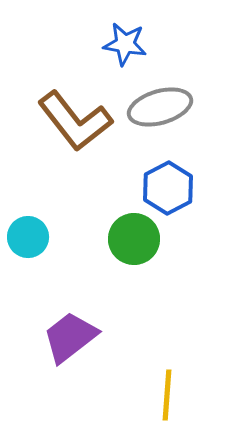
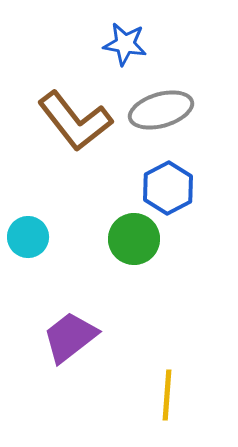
gray ellipse: moved 1 px right, 3 px down
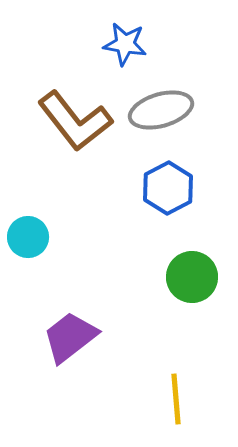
green circle: moved 58 px right, 38 px down
yellow line: moved 9 px right, 4 px down; rotated 9 degrees counterclockwise
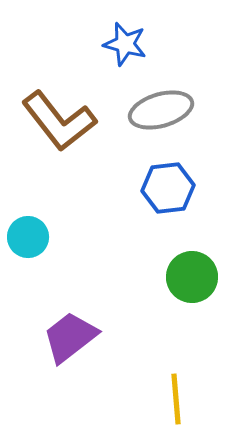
blue star: rotated 6 degrees clockwise
brown L-shape: moved 16 px left
blue hexagon: rotated 21 degrees clockwise
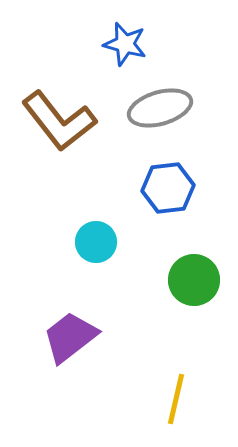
gray ellipse: moved 1 px left, 2 px up
cyan circle: moved 68 px right, 5 px down
green circle: moved 2 px right, 3 px down
yellow line: rotated 18 degrees clockwise
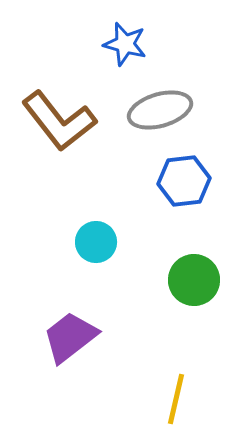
gray ellipse: moved 2 px down
blue hexagon: moved 16 px right, 7 px up
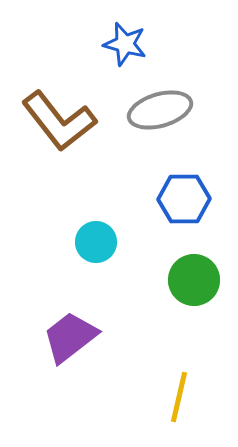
blue hexagon: moved 18 px down; rotated 6 degrees clockwise
yellow line: moved 3 px right, 2 px up
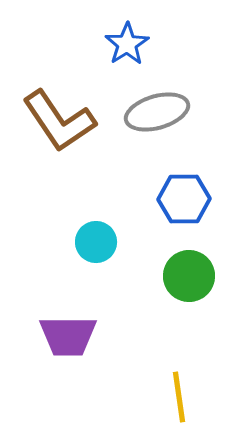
blue star: moved 2 px right; rotated 24 degrees clockwise
gray ellipse: moved 3 px left, 2 px down
brown L-shape: rotated 4 degrees clockwise
green circle: moved 5 px left, 4 px up
purple trapezoid: moved 2 px left, 1 px up; rotated 142 degrees counterclockwise
yellow line: rotated 21 degrees counterclockwise
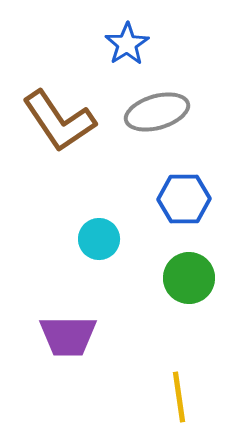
cyan circle: moved 3 px right, 3 px up
green circle: moved 2 px down
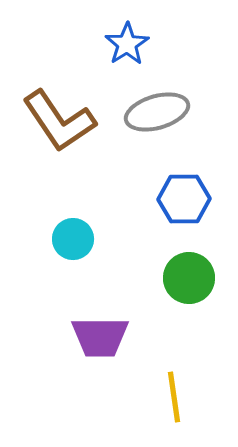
cyan circle: moved 26 px left
purple trapezoid: moved 32 px right, 1 px down
yellow line: moved 5 px left
